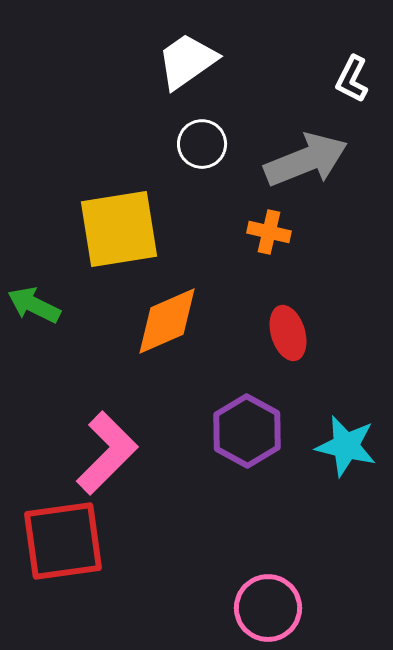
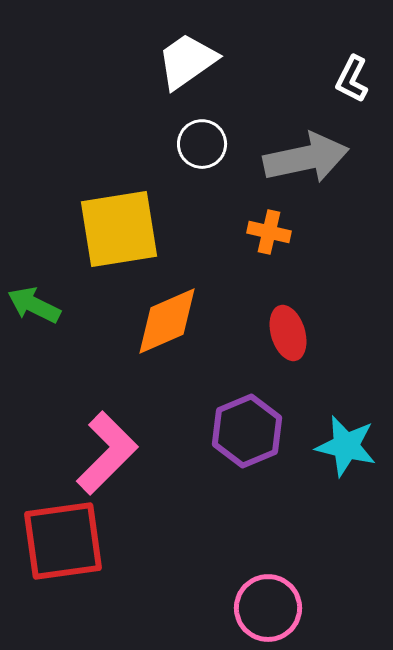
gray arrow: moved 2 px up; rotated 10 degrees clockwise
purple hexagon: rotated 8 degrees clockwise
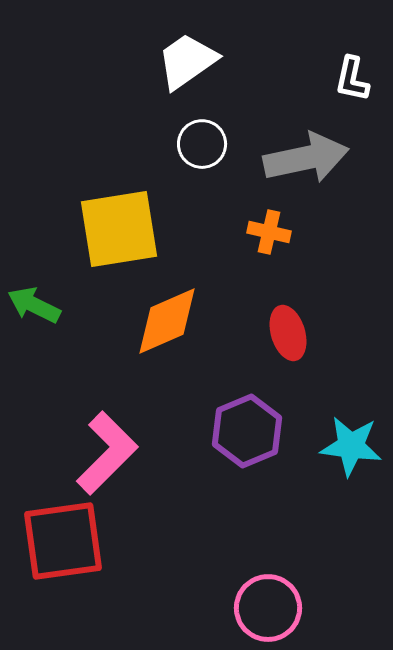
white L-shape: rotated 15 degrees counterclockwise
cyan star: moved 5 px right; rotated 6 degrees counterclockwise
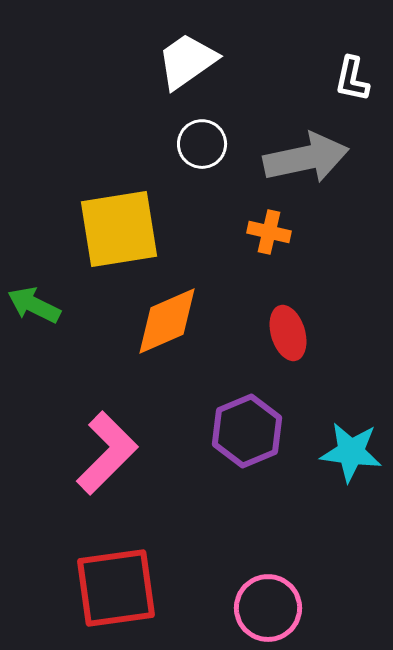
cyan star: moved 6 px down
red square: moved 53 px right, 47 px down
